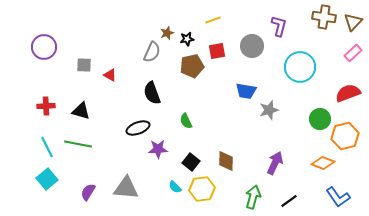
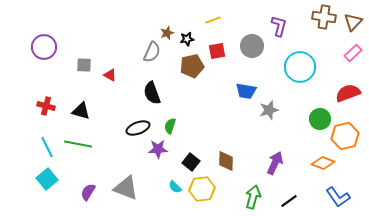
red cross: rotated 18 degrees clockwise
green semicircle: moved 16 px left, 5 px down; rotated 42 degrees clockwise
gray triangle: rotated 16 degrees clockwise
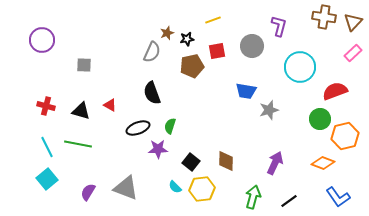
purple circle: moved 2 px left, 7 px up
red triangle: moved 30 px down
red semicircle: moved 13 px left, 2 px up
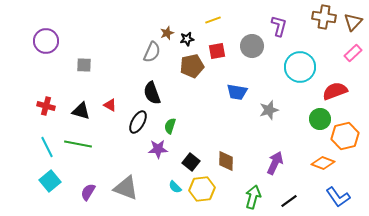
purple circle: moved 4 px right, 1 px down
blue trapezoid: moved 9 px left, 1 px down
black ellipse: moved 6 px up; rotated 40 degrees counterclockwise
cyan square: moved 3 px right, 2 px down
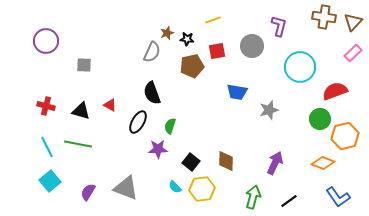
black star: rotated 16 degrees clockwise
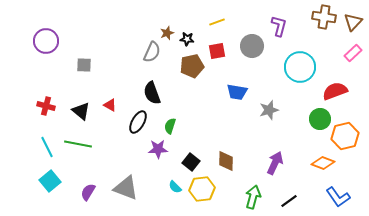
yellow line: moved 4 px right, 2 px down
black triangle: rotated 24 degrees clockwise
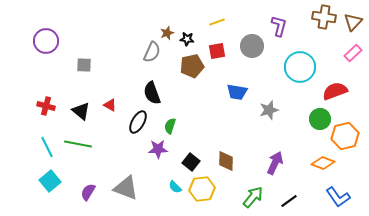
green arrow: rotated 25 degrees clockwise
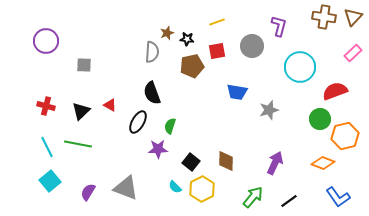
brown triangle: moved 5 px up
gray semicircle: rotated 20 degrees counterclockwise
black triangle: rotated 36 degrees clockwise
yellow hexagon: rotated 20 degrees counterclockwise
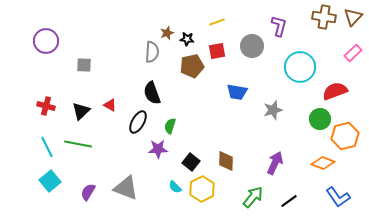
gray star: moved 4 px right
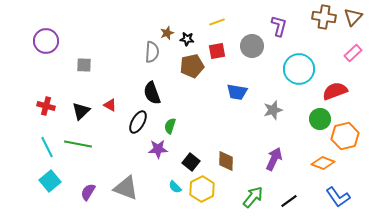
cyan circle: moved 1 px left, 2 px down
purple arrow: moved 1 px left, 4 px up
